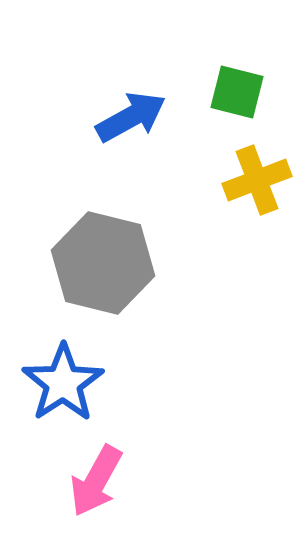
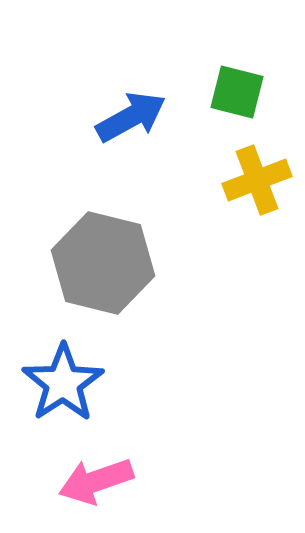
pink arrow: rotated 42 degrees clockwise
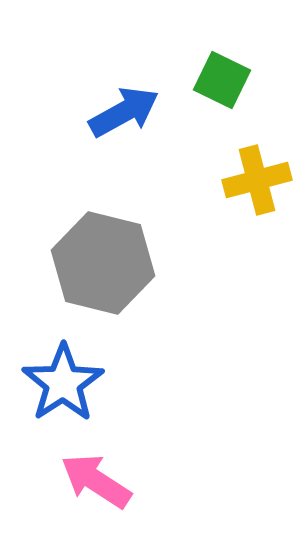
green square: moved 15 px left, 12 px up; rotated 12 degrees clockwise
blue arrow: moved 7 px left, 5 px up
yellow cross: rotated 6 degrees clockwise
pink arrow: rotated 52 degrees clockwise
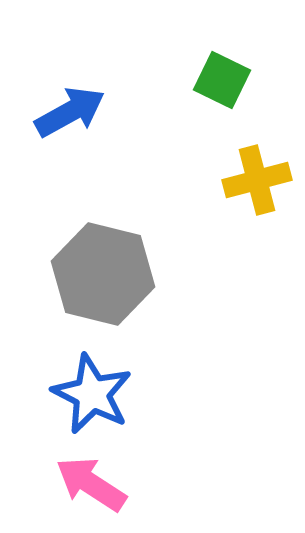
blue arrow: moved 54 px left
gray hexagon: moved 11 px down
blue star: moved 29 px right, 11 px down; rotated 12 degrees counterclockwise
pink arrow: moved 5 px left, 3 px down
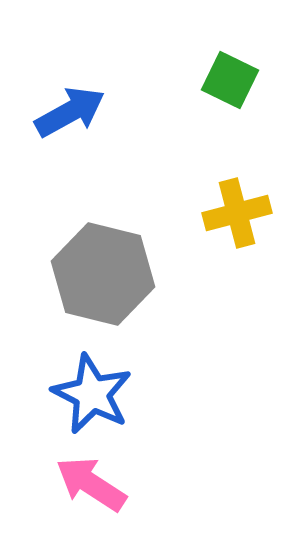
green square: moved 8 px right
yellow cross: moved 20 px left, 33 px down
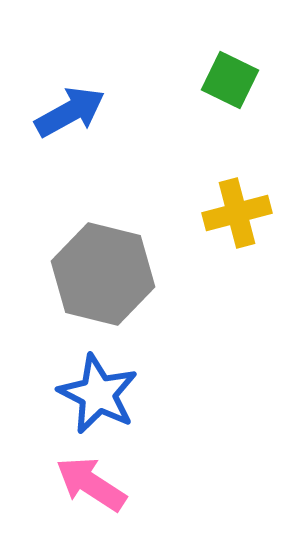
blue star: moved 6 px right
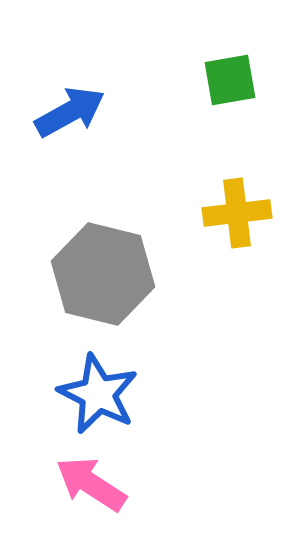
green square: rotated 36 degrees counterclockwise
yellow cross: rotated 8 degrees clockwise
